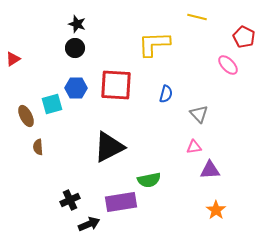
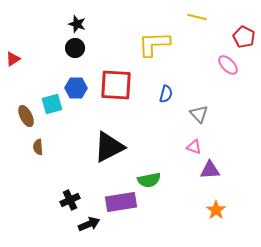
pink triangle: rotated 28 degrees clockwise
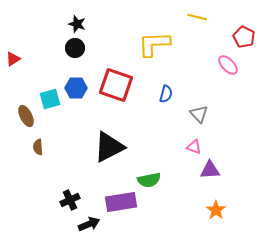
red square: rotated 16 degrees clockwise
cyan square: moved 2 px left, 5 px up
